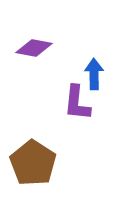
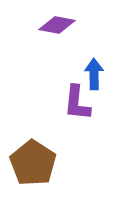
purple diamond: moved 23 px right, 23 px up
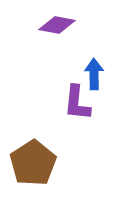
brown pentagon: rotated 6 degrees clockwise
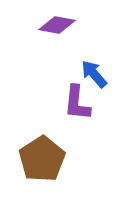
blue arrow: rotated 40 degrees counterclockwise
brown pentagon: moved 9 px right, 4 px up
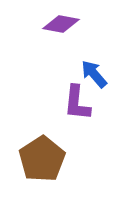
purple diamond: moved 4 px right, 1 px up
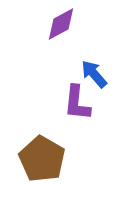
purple diamond: rotated 39 degrees counterclockwise
brown pentagon: rotated 9 degrees counterclockwise
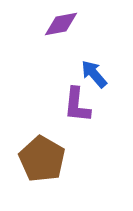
purple diamond: rotated 18 degrees clockwise
purple L-shape: moved 2 px down
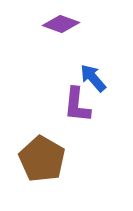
purple diamond: rotated 30 degrees clockwise
blue arrow: moved 1 px left, 4 px down
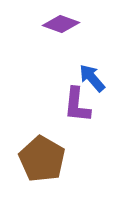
blue arrow: moved 1 px left
